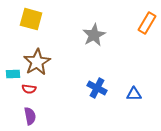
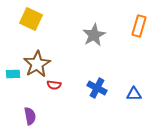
yellow square: rotated 10 degrees clockwise
orange rectangle: moved 8 px left, 3 px down; rotated 15 degrees counterclockwise
brown star: moved 2 px down
red semicircle: moved 25 px right, 4 px up
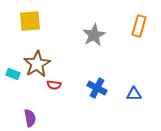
yellow square: moved 1 px left, 2 px down; rotated 30 degrees counterclockwise
cyan rectangle: rotated 24 degrees clockwise
purple semicircle: moved 2 px down
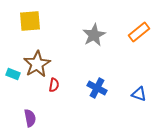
orange rectangle: moved 6 px down; rotated 35 degrees clockwise
red semicircle: rotated 88 degrees counterclockwise
blue triangle: moved 5 px right; rotated 21 degrees clockwise
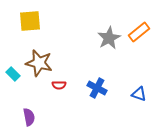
gray star: moved 15 px right, 3 px down
brown star: moved 2 px right, 1 px up; rotated 28 degrees counterclockwise
cyan rectangle: rotated 24 degrees clockwise
red semicircle: moved 5 px right; rotated 80 degrees clockwise
purple semicircle: moved 1 px left, 1 px up
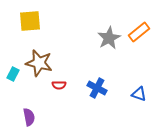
cyan rectangle: rotated 72 degrees clockwise
